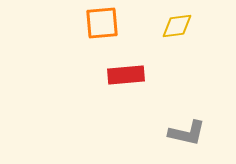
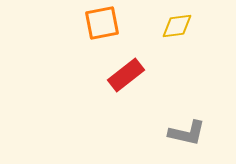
orange square: rotated 6 degrees counterclockwise
red rectangle: rotated 33 degrees counterclockwise
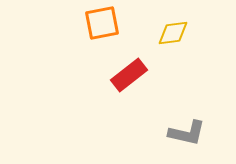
yellow diamond: moved 4 px left, 7 px down
red rectangle: moved 3 px right
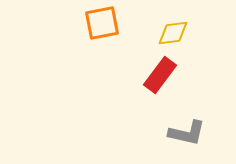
red rectangle: moved 31 px right; rotated 15 degrees counterclockwise
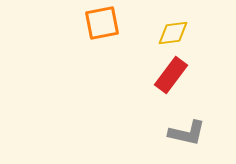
red rectangle: moved 11 px right
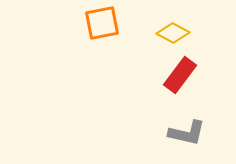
yellow diamond: rotated 36 degrees clockwise
red rectangle: moved 9 px right
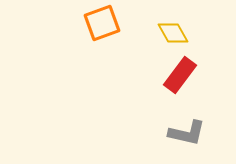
orange square: rotated 9 degrees counterclockwise
yellow diamond: rotated 32 degrees clockwise
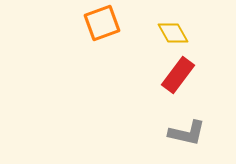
red rectangle: moved 2 px left
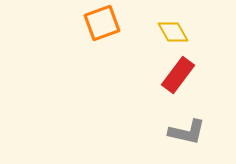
yellow diamond: moved 1 px up
gray L-shape: moved 1 px up
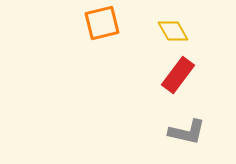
orange square: rotated 6 degrees clockwise
yellow diamond: moved 1 px up
